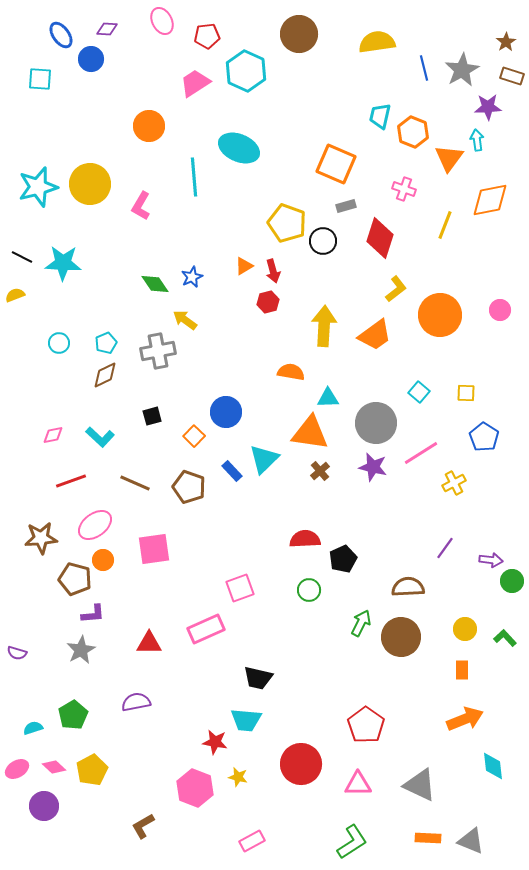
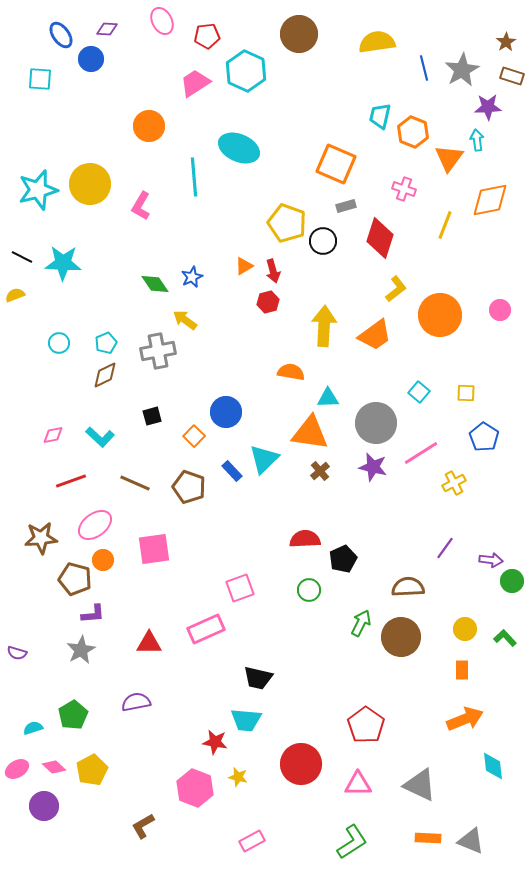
cyan star at (38, 187): moved 3 px down
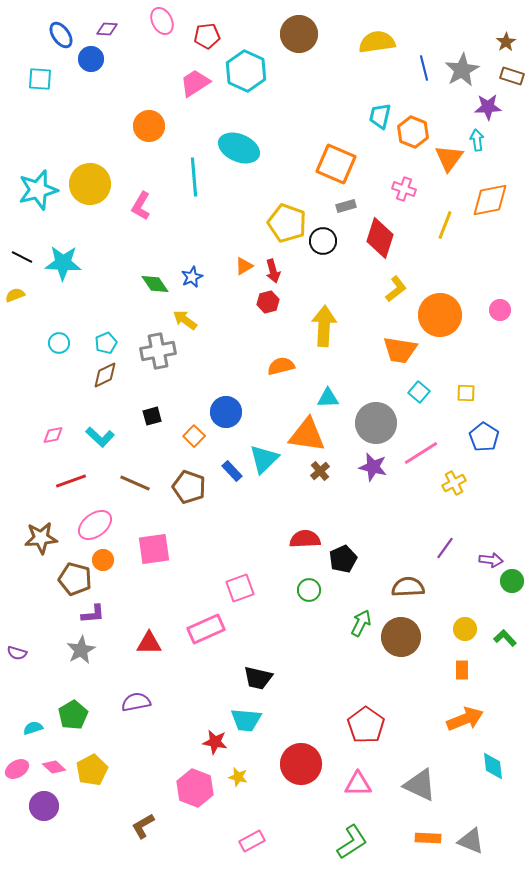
orange trapezoid at (375, 335): moved 25 px right, 15 px down; rotated 45 degrees clockwise
orange semicircle at (291, 372): moved 10 px left, 6 px up; rotated 24 degrees counterclockwise
orange triangle at (310, 433): moved 3 px left, 2 px down
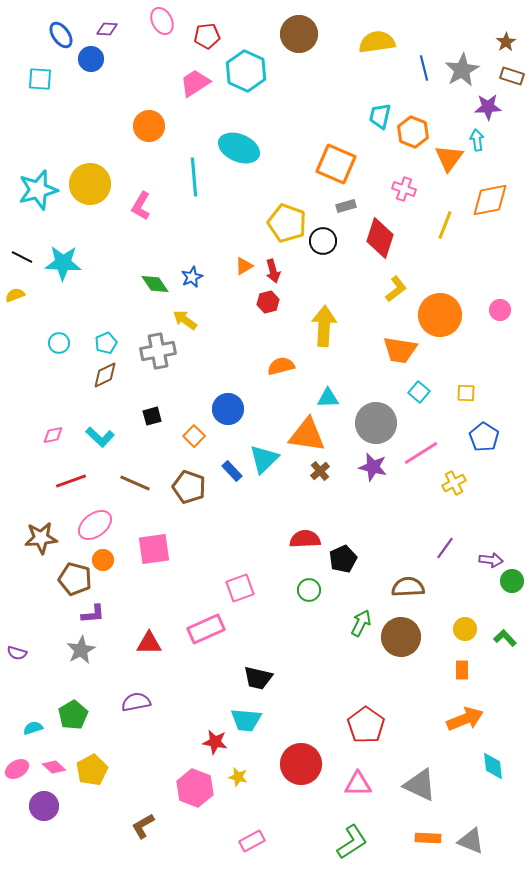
blue circle at (226, 412): moved 2 px right, 3 px up
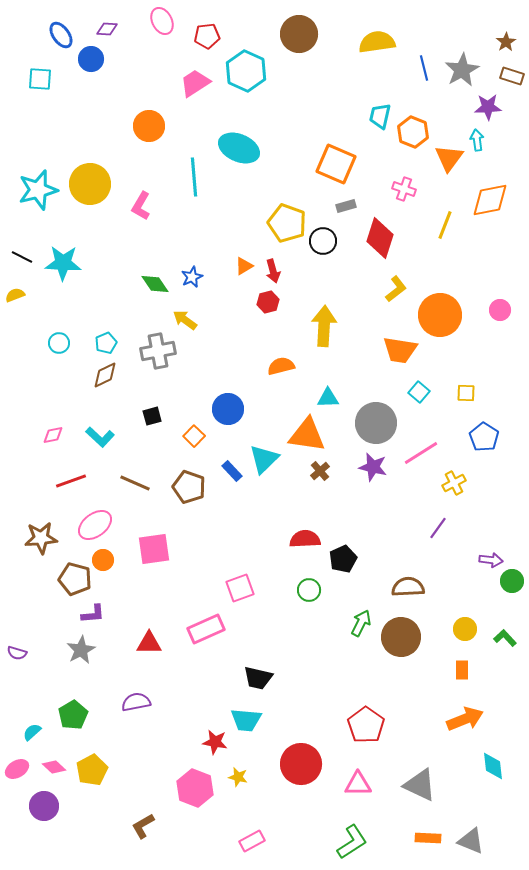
purple line at (445, 548): moved 7 px left, 20 px up
cyan semicircle at (33, 728): moved 1 px left, 4 px down; rotated 24 degrees counterclockwise
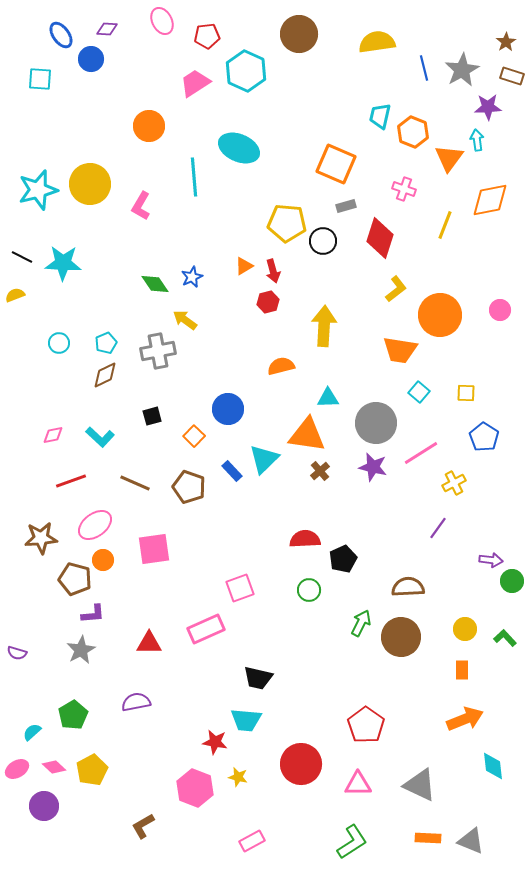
yellow pentagon at (287, 223): rotated 15 degrees counterclockwise
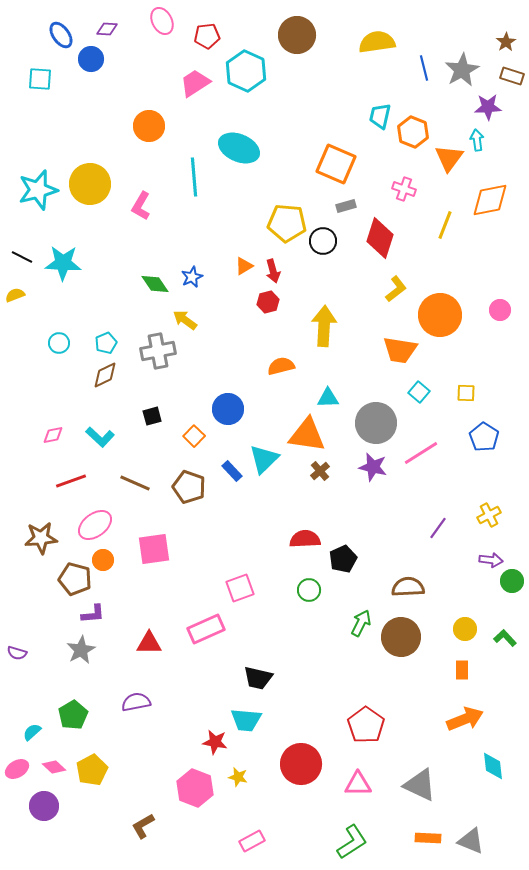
brown circle at (299, 34): moved 2 px left, 1 px down
yellow cross at (454, 483): moved 35 px right, 32 px down
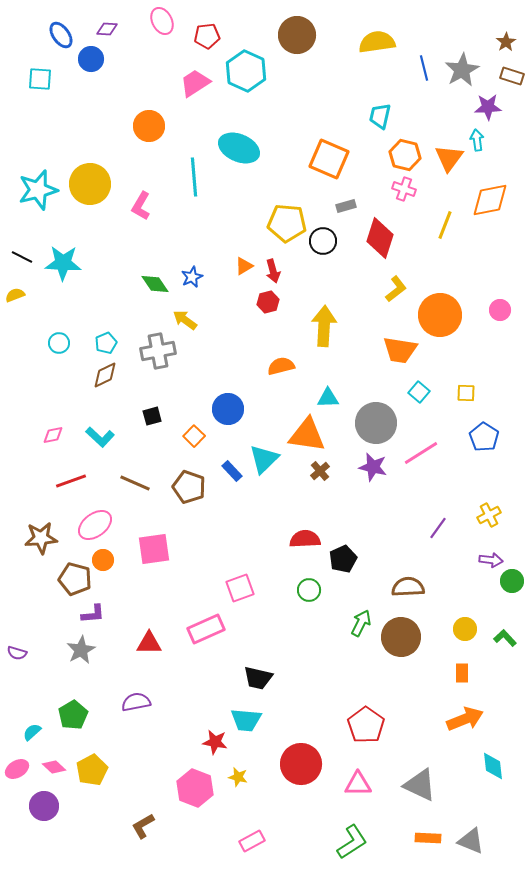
orange hexagon at (413, 132): moved 8 px left, 23 px down; rotated 8 degrees counterclockwise
orange square at (336, 164): moved 7 px left, 5 px up
orange rectangle at (462, 670): moved 3 px down
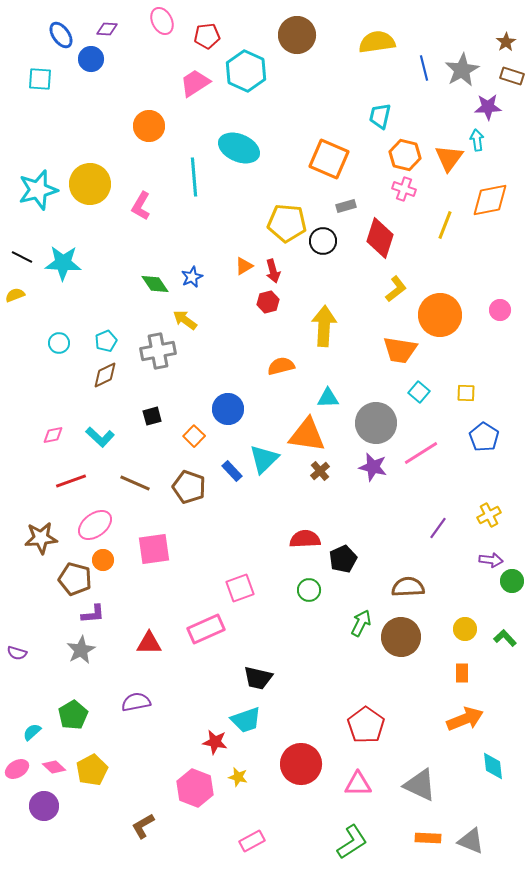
cyan pentagon at (106, 343): moved 2 px up
cyan trapezoid at (246, 720): rotated 24 degrees counterclockwise
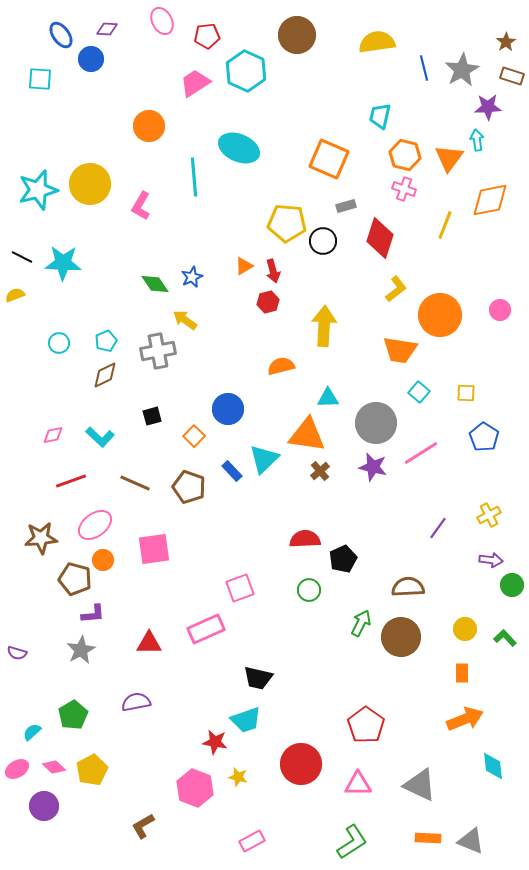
green circle at (512, 581): moved 4 px down
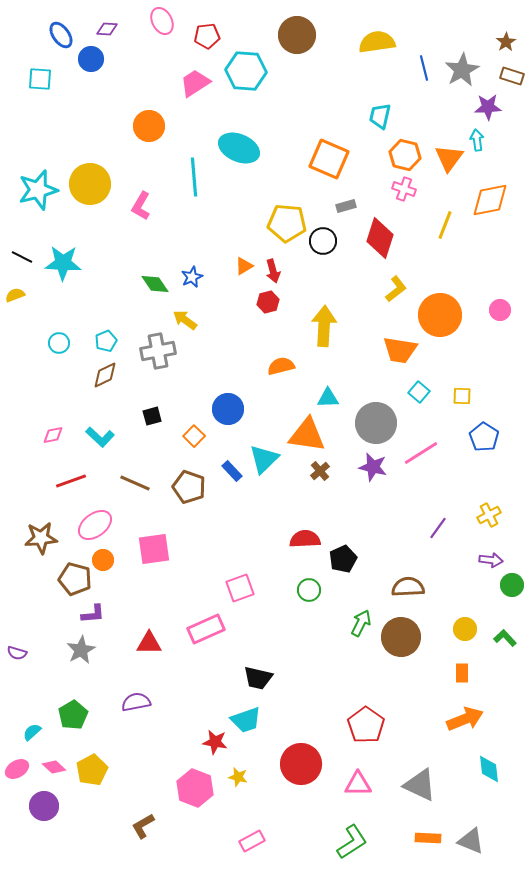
cyan hexagon at (246, 71): rotated 21 degrees counterclockwise
yellow square at (466, 393): moved 4 px left, 3 px down
cyan diamond at (493, 766): moved 4 px left, 3 px down
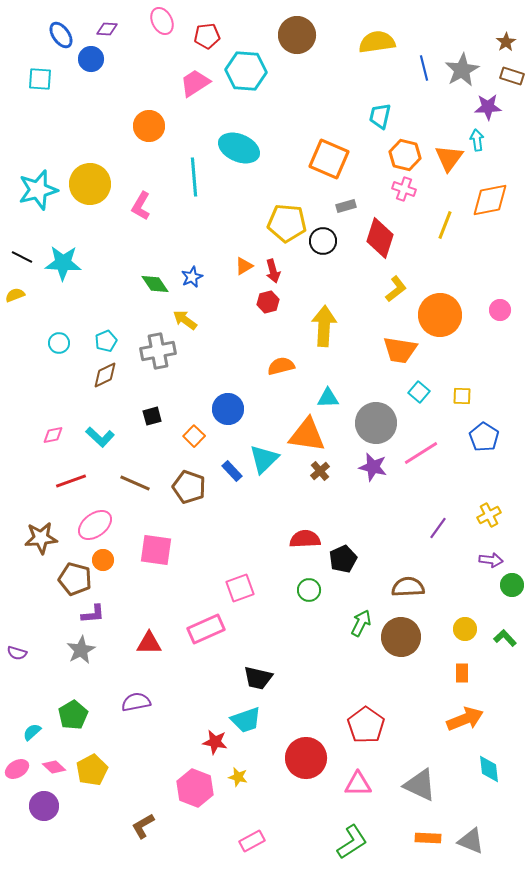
pink square at (154, 549): moved 2 px right, 1 px down; rotated 16 degrees clockwise
red circle at (301, 764): moved 5 px right, 6 px up
